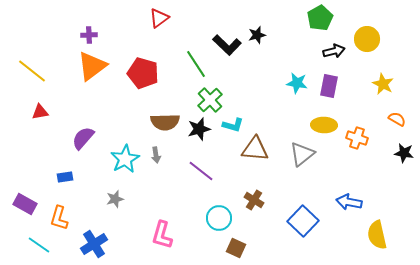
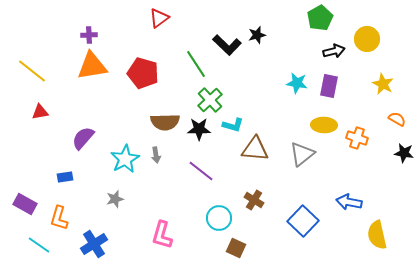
orange triangle at (92, 66): rotated 28 degrees clockwise
black star at (199, 129): rotated 15 degrees clockwise
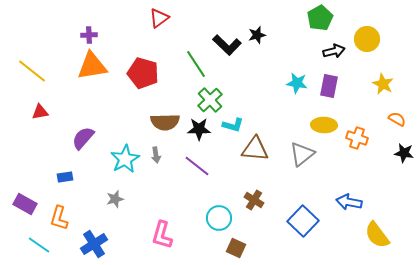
purple line at (201, 171): moved 4 px left, 5 px up
yellow semicircle at (377, 235): rotated 24 degrees counterclockwise
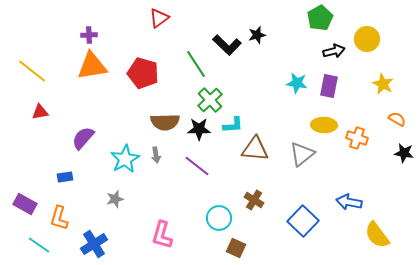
cyan L-shape at (233, 125): rotated 20 degrees counterclockwise
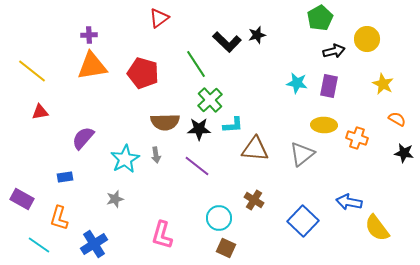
black L-shape at (227, 45): moved 3 px up
purple rectangle at (25, 204): moved 3 px left, 5 px up
yellow semicircle at (377, 235): moved 7 px up
brown square at (236, 248): moved 10 px left
